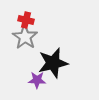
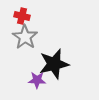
red cross: moved 4 px left, 4 px up
black star: moved 1 px right, 1 px down
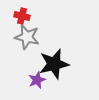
gray star: moved 2 px right; rotated 20 degrees counterclockwise
purple star: rotated 24 degrees counterclockwise
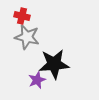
black star: rotated 8 degrees clockwise
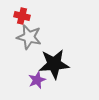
gray star: moved 2 px right
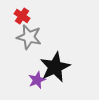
red cross: rotated 21 degrees clockwise
black star: moved 1 px right, 3 px down; rotated 20 degrees counterclockwise
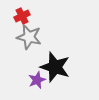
red cross: rotated 28 degrees clockwise
black star: rotated 28 degrees counterclockwise
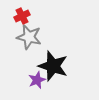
black star: moved 2 px left, 1 px up
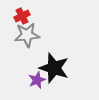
gray star: moved 2 px left, 2 px up; rotated 20 degrees counterclockwise
black star: moved 1 px right, 2 px down
